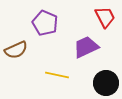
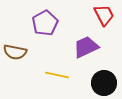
red trapezoid: moved 1 px left, 2 px up
purple pentagon: rotated 20 degrees clockwise
brown semicircle: moved 1 px left, 2 px down; rotated 35 degrees clockwise
black circle: moved 2 px left
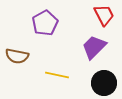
purple trapezoid: moved 8 px right; rotated 20 degrees counterclockwise
brown semicircle: moved 2 px right, 4 px down
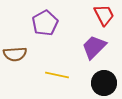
brown semicircle: moved 2 px left, 2 px up; rotated 15 degrees counterclockwise
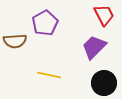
brown semicircle: moved 13 px up
yellow line: moved 8 px left
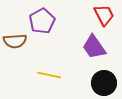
purple pentagon: moved 3 px left, 2 px up
purple trapezoid: rotated 80 degrees counterclockwise
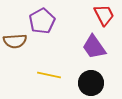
black circle: moved 13 px left
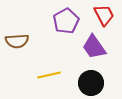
purple pentagon: moved 24 px right
brown semicircle: moved 2 px right
yellow line: rotated 25 degrees counterclockwise
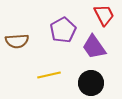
purple pentagon: moved 3 px left, 9 px down
